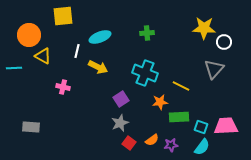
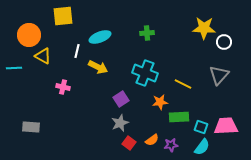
gray triangle: moved 5 px right, 6 px down
yellow line: moved 2 px right, 2 px up
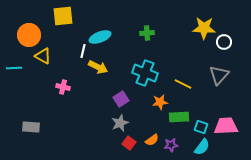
white line: moved 6 px right
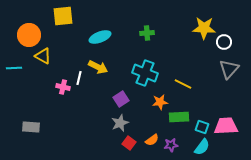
white line: moved 4 px left, 27 px down
gray triangle: moved 10 px right, 6 px up
cyan square: moved 1 px right
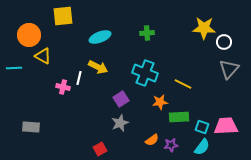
red square: moved 29 px left, 6 px down; rotated 24 degrees clockwise
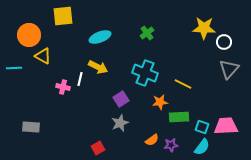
green cross: rotated 32 degrees counterclockwise
white line: moved 1 px right, 1 px down
red square: moved 2 px left, 1 px up
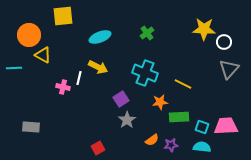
yellow star: moved 1 px down
yellow triangle: moved 1 px up
white line: moved 1 px left, 1 px up
gray star: moved 7 px right, 3 px up; rotated 12 degrees counterclockwise
cyan semicircle: rotated 120 degrees counterclockwise
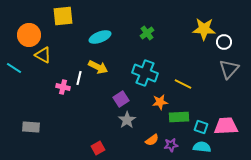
cyan line: rotated 35 degrees clockwise
cyan square: moved 1 px left
